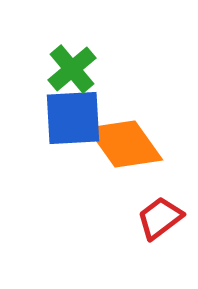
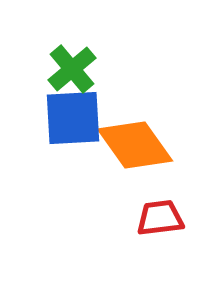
orange diamond: moved 10 px right, 1 px down
red trapezoid: rotated 30 degrees clockwise
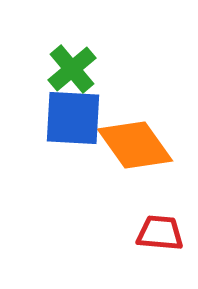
blue square: rotated 6 degrees clockwise
red trapezoid: moved 15 px down; rotated 12 degrees clockwise
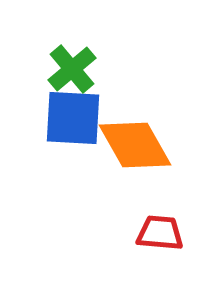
orange diamond: rotated 6 degrees clockwise
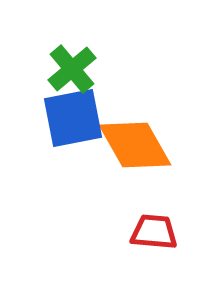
blue square: rotated 14 degrees counterclockwise
red trapezoid: moved 6 px left, 1 px up
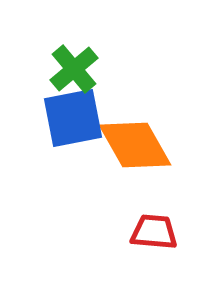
green cross: moved 2 px right
